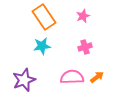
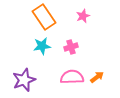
pink cross: moved 14 px left
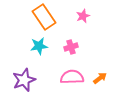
cyan star: moved 3 px left
orange arrow: moved 3 px right, 1 px down
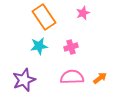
pink star: moved 3 px up
